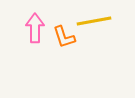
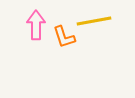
pink arrow: moved 1 px right, 3 px up
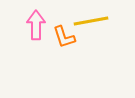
yellow line: moved 3 px left
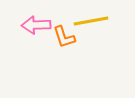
pink arrow: rotated 92 degrees counterclockwise
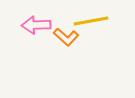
orange L-shape: moved 2 px right; rotated 30 degrees counterclockwise
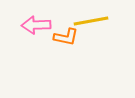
orange L-shape: rotated 30 degrees counterclockwise
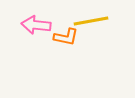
pink arrow: rotated 8 degrees clockwise
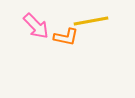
pink arrow: moved 1 px down; rotated 140 degrees counterclockwise
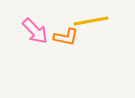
pink arrow: moved 1 px left, 5 px down
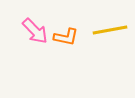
yellow line: moved 19 px right, 9 px down
